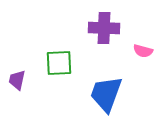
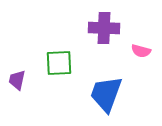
pink semicircle: moved 2 px left
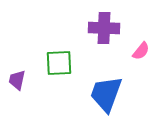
pink semicircle: rotated 66 degrees counterclockwise
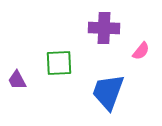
purple trapezoid: rotated 40 degrees counterclockwise
blue trapezoid: moved 2 px right, 2 px up
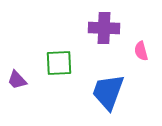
pink semicircle: rotated 126 degrees clockwise
purple trapezoid: rotated 15 degrees counterclockwise
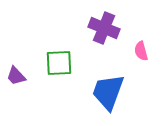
purple cross: rotated 20 degrees clockwise
purple trapezoid: moved 1 px left, 4 px up
